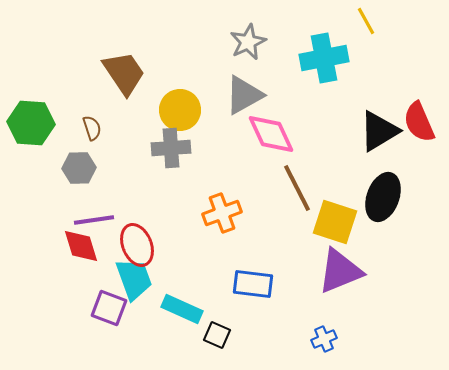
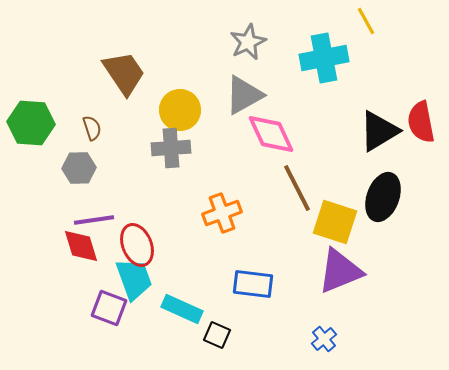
red semicircle: moved 2 px right; rotated 12 degrees clockwise
blue cross: rotated 15 degrees counterclockwise
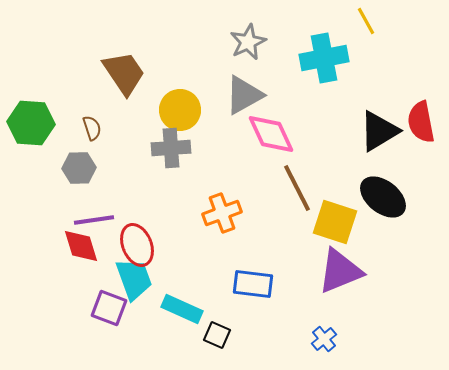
black ellipse: rotated 72 degrees counterclockwise
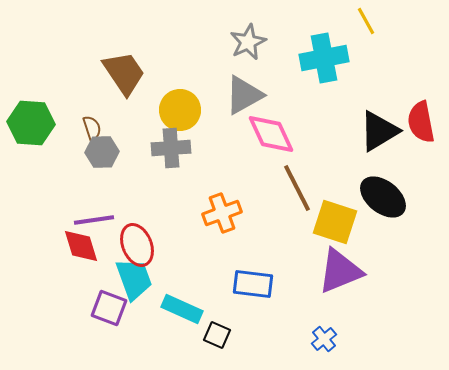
gray hexagon: moved 23 px right, 16 px up
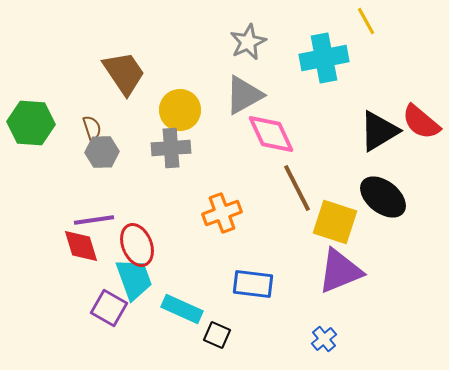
red semicircle: rotated 39 degrees counterclockwise
purple square: rotated 9 degrees clockwise
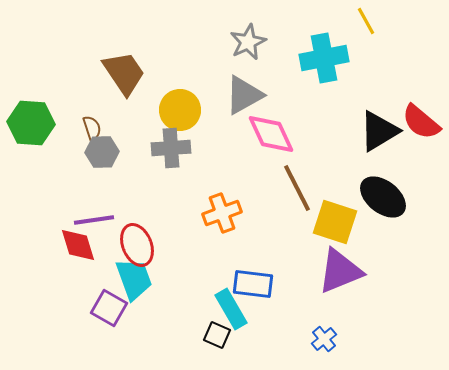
red diamond: moved 3 px left, 1 px up
cyan rectangle: moved 49 px right; rotated 36 degrees clockwise
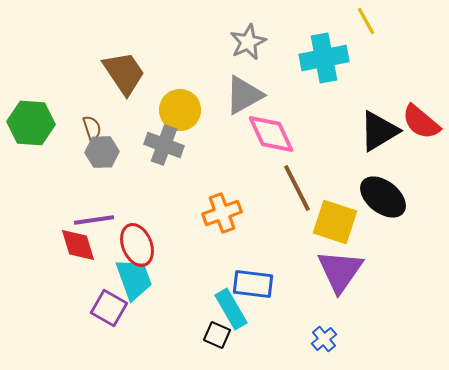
gray cross: moved 7 px left, 3 px up; rotated 24 degrees clockwise
purple triangle: rotated 33 degrees counterclockwise
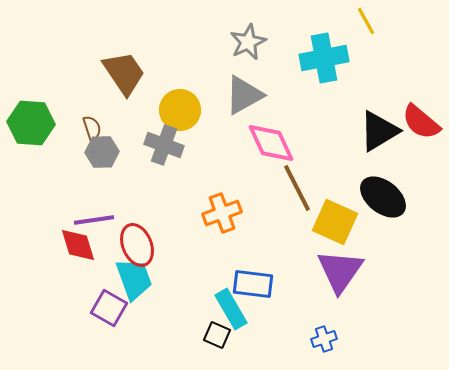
pink diamond: moved 9 px down
yellow square: rotated 6 degrees clockwise
blue cross: rotated 20 degrees clockwise
